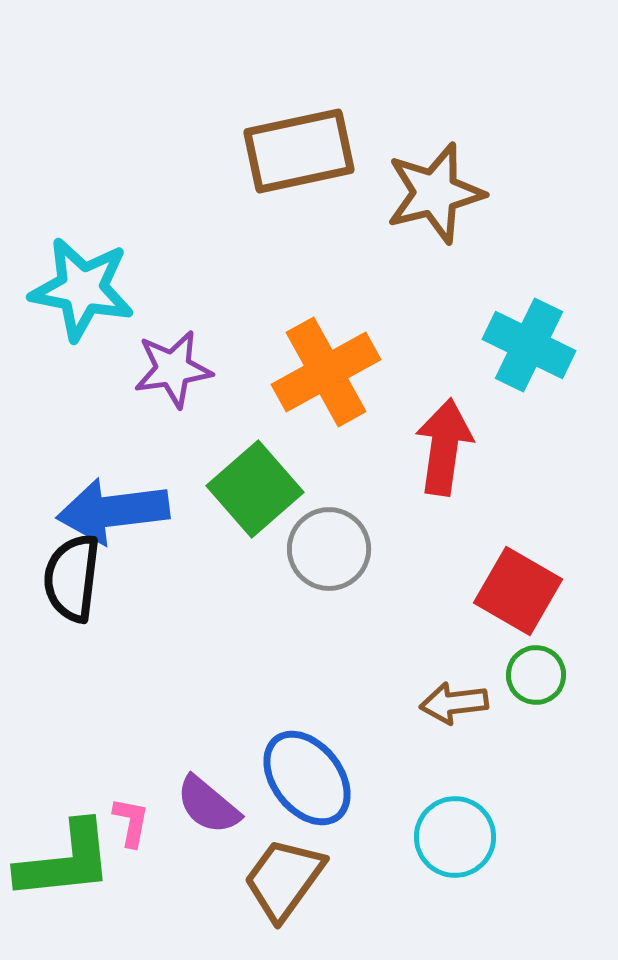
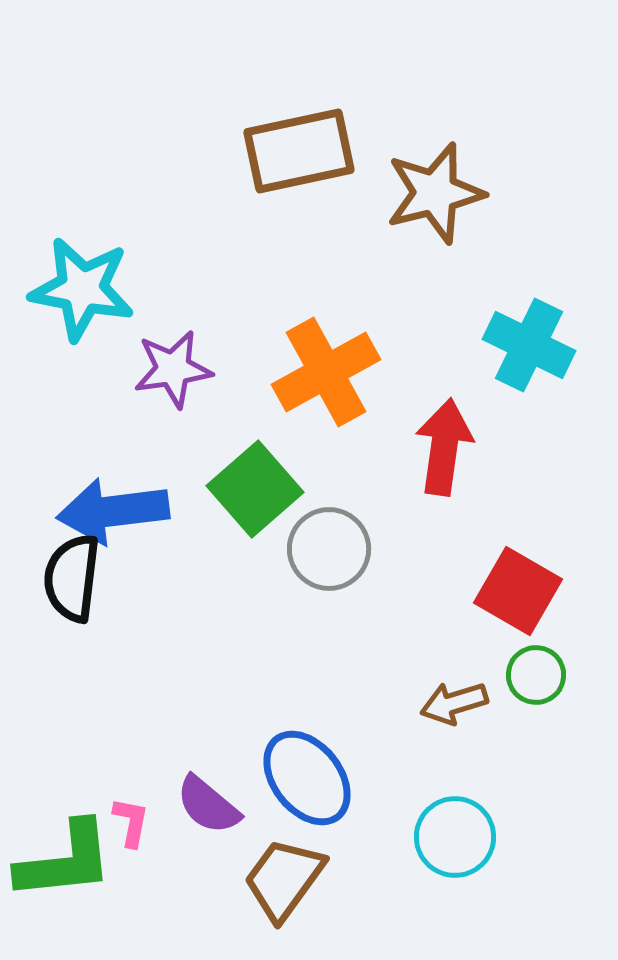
brown arrow: rotated 10 degrees counterclockwise
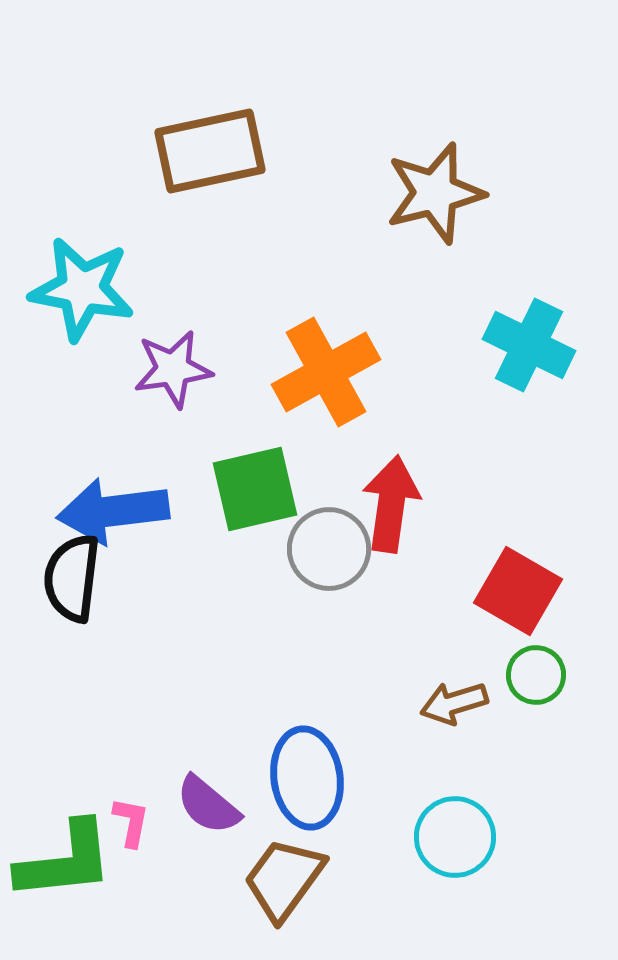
brown rectangle: moved 89 px left
red arrow: moved 53 px left, 57 px down
green square: rotated 28 degrees clockwise
blue ellipse: rotated 30 degrees clockwise
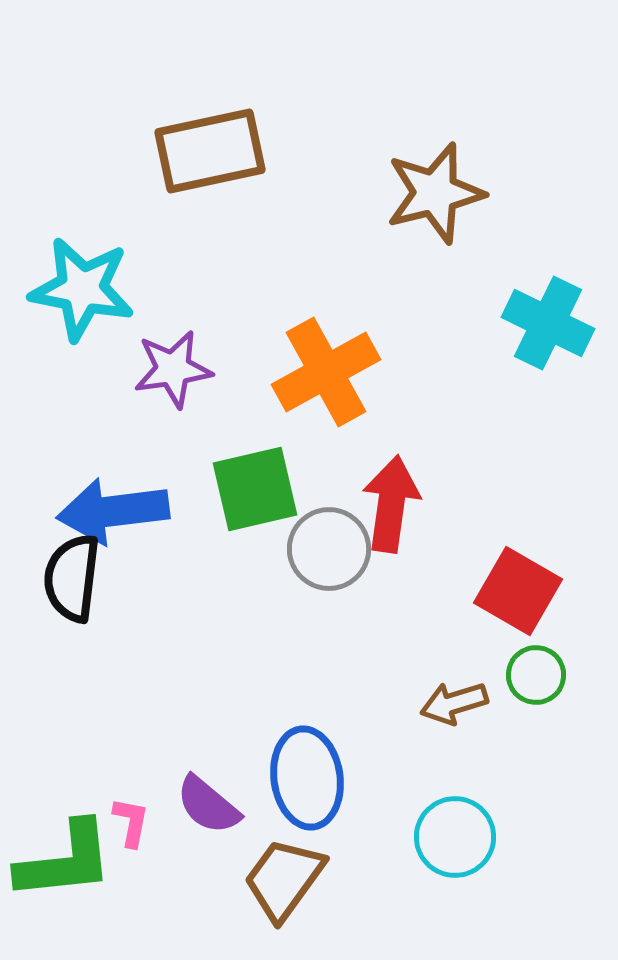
cyan cross: moved 19 px right, 22 px up
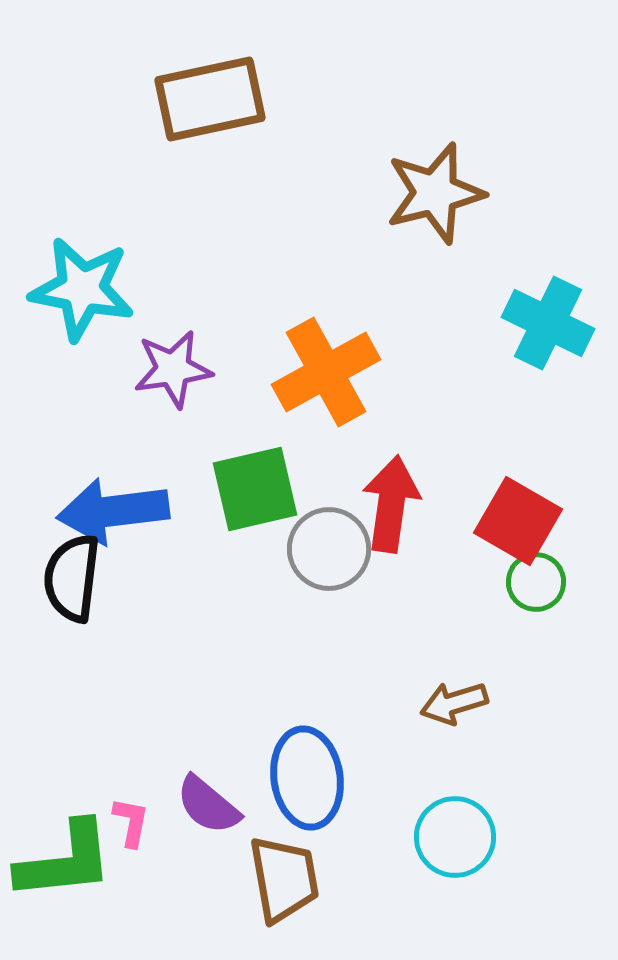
brown rectangle: moved 52 px up
red square: moved 70 px up
green circle: moved 93 px up
brown trapezoid: rotated 134 degrees clockwise
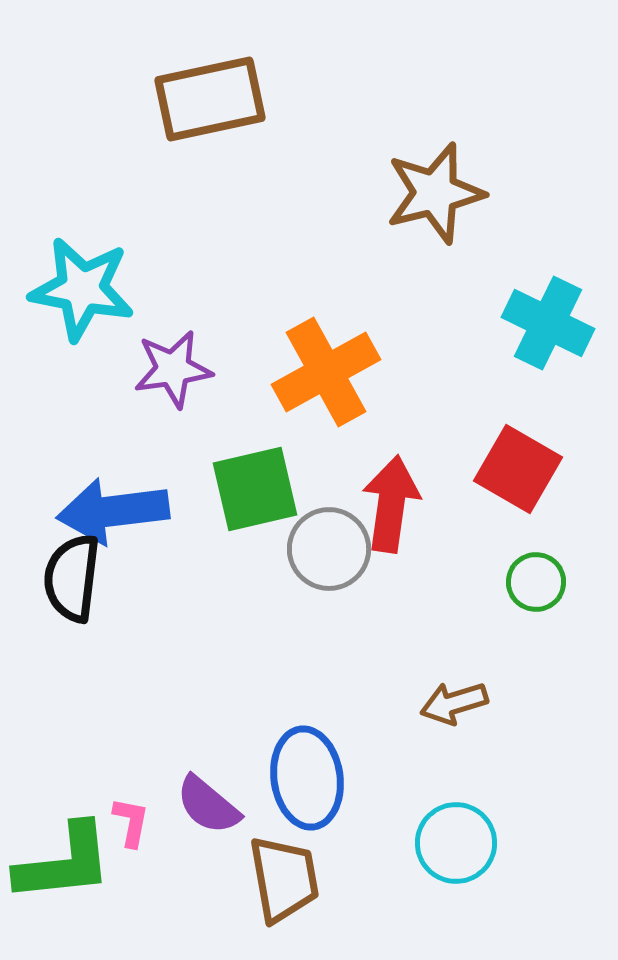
red square: moved 52 px up
cyan circle: moved 1 px right, 6 px down
green L-shape: moved 1 px left, 2 px down
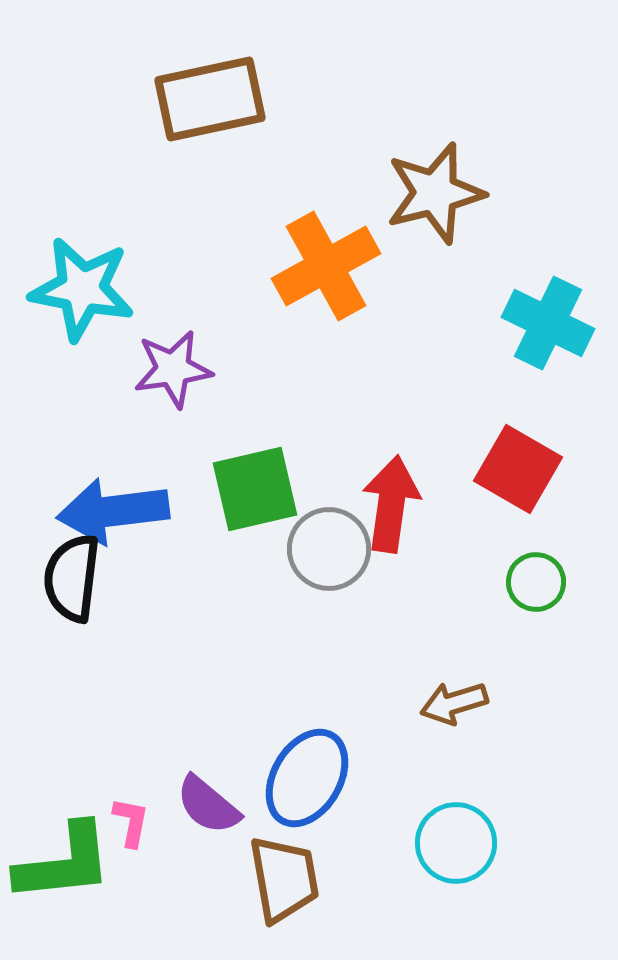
orange cross: moved 106 px up
blue ellipse: rotated 38 degrees clockwise
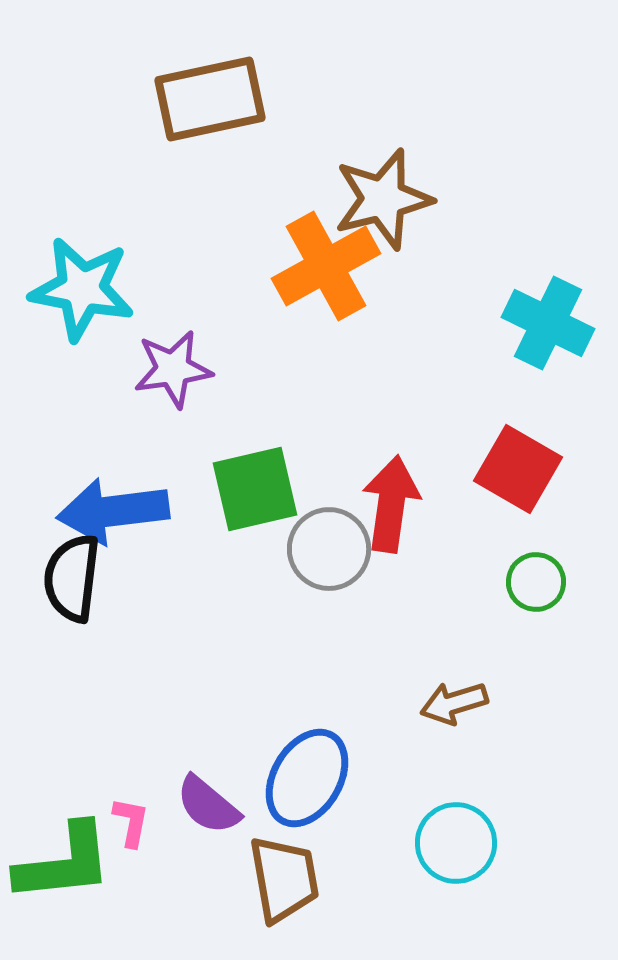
brown star: moved 52 px left, 6 px down
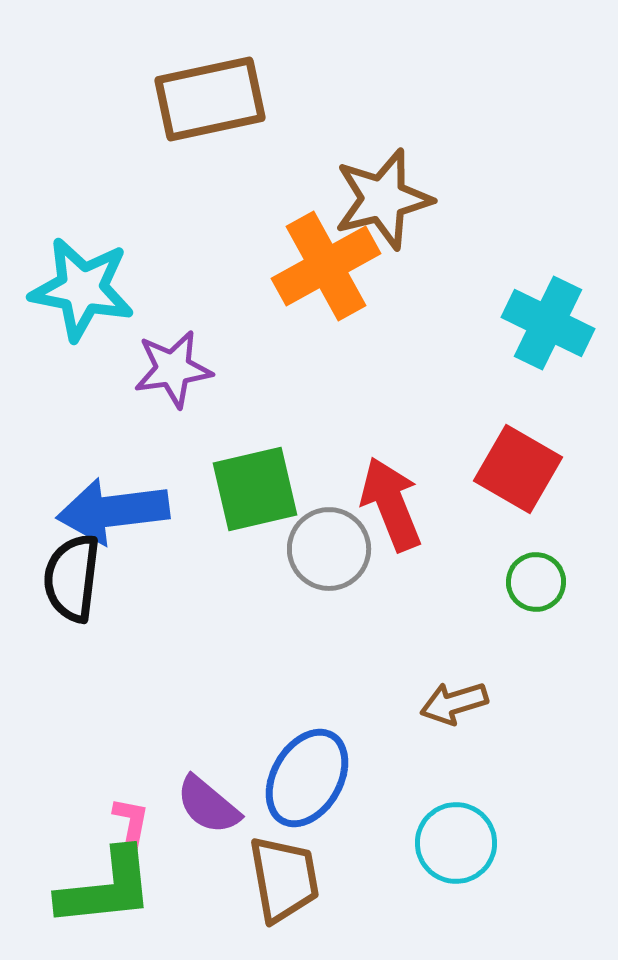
red arrow: rotated 30 degrees counterclockwise
green L-shape: moved 42 px right, 25 px down
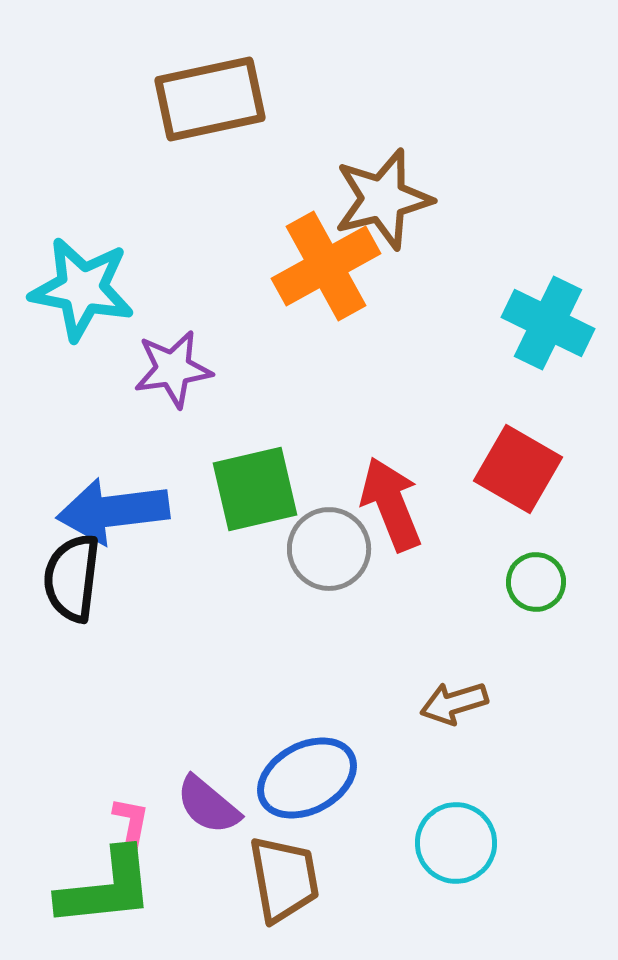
blue ellipse: rotated 32 degrees clockwise
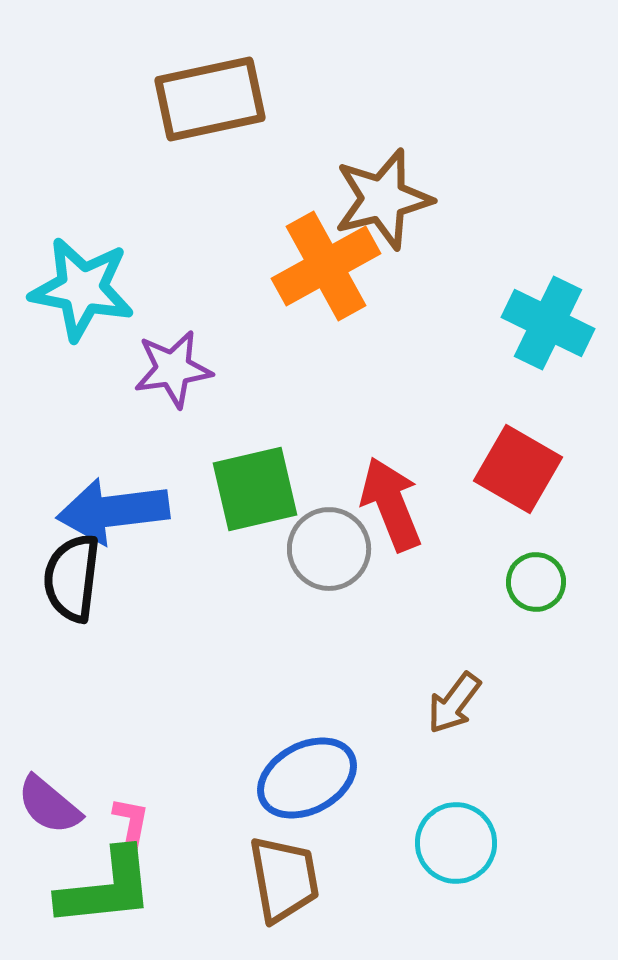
brown arrow: rotated 36 degrees counterclockwise
purple semicircle: moved 159 px left
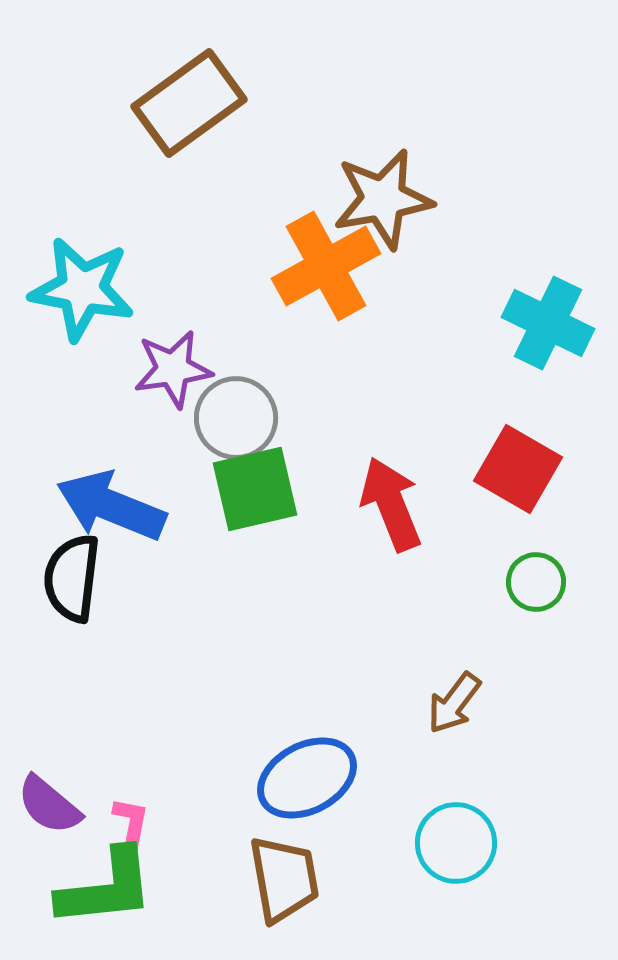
brown rectangle: moved 21 px left, 4 px down; rotated 24 degrees counterclockwise
brown star: rotated 4 degrees clockwise
blue arrow: moved 2 px left, 5 px up; rotated 29 degrees clockwise
gray circle: moved 93 px left, 131 px up
